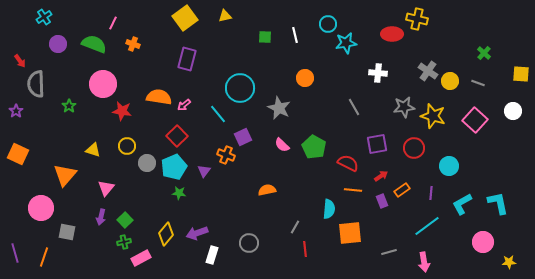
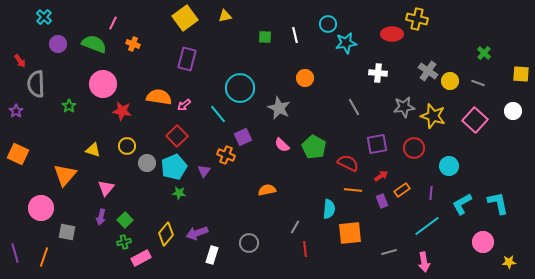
cyan cross at (44, 17): rotated 14 degrees counterclockwise
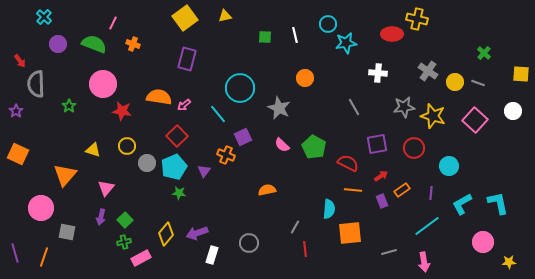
yellow circle at (450, 81): moved 5 px right, 1 px down
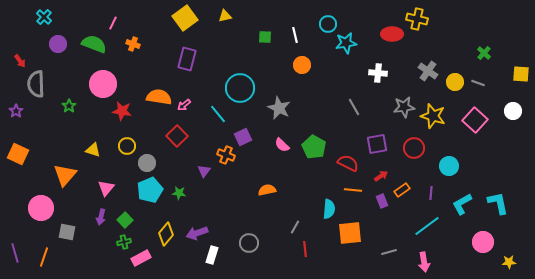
orange circle at (305, 78): moved 3 px left, 13 px up
cyan pentagon at (174, 167): moved 24 px left, 23 px down
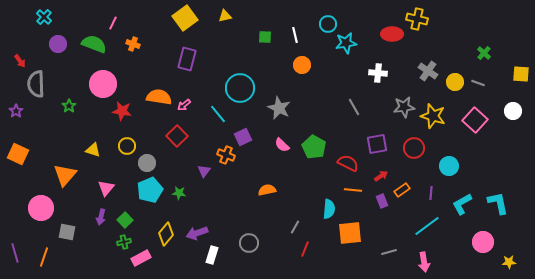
red line at (305, 249): rotated 28 degrees clockwise
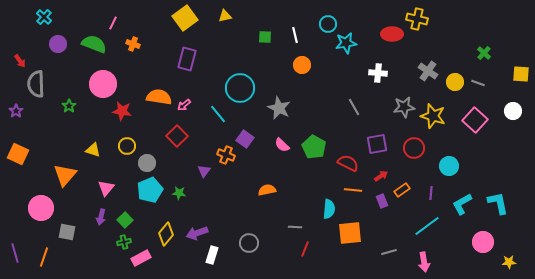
purple square at (243, 137): moved 2 px right, 2 px down; rotated 30 degrees counterclockwise
gray line at (295, 227): rotated 64 degrees clockwise
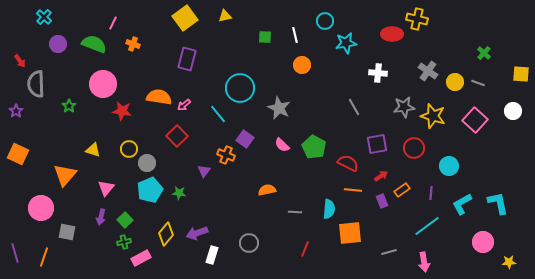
cyan circle at (328, 24): moved 3 px left, 3 px up
yellow circle at (127, 146): moved 2 px right, 3 px down
gray line at (295, 227): moved 15 px up
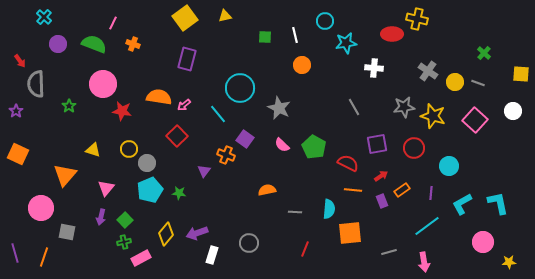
white cross at (378, 73): moved 4 px left, 5 px up
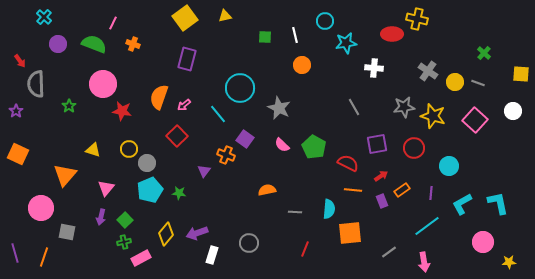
orange semicircle at (159, 97): rotated 80 degrees counterclockwise
gray line at (389, 252): rotated 21 degrees counterclockwise
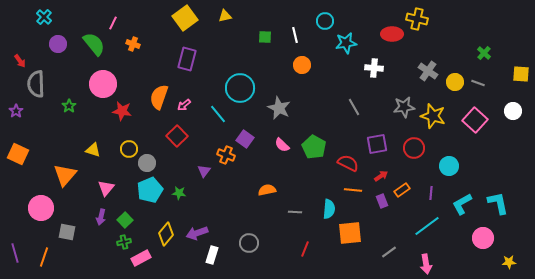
green semicircle at (94, 44): rotated 30 degrees clockwise
pink circle at (483, 242): moved 4 px up
pink arrow at (424, 262): moved 2 px right, 2 px down
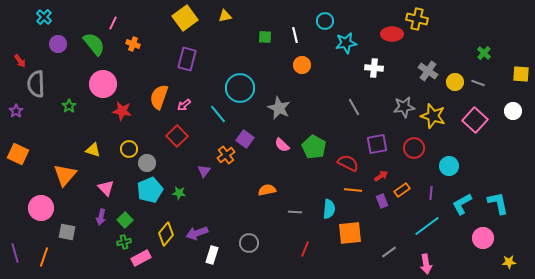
orange cross at (226, 155): rotated 30 degrees clockwise
pink triangle at (106, 188): rotated 24 degrees counterclockwise
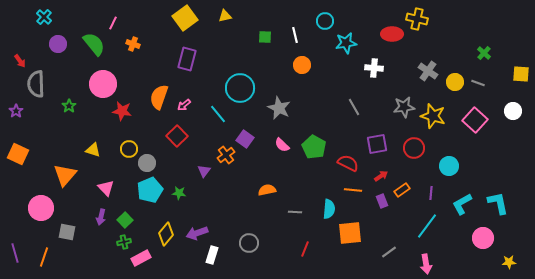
cyan line at (427, 226): rotated 16 degrees counterclockwise
